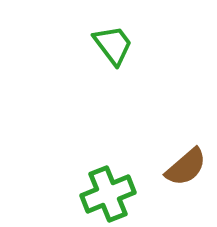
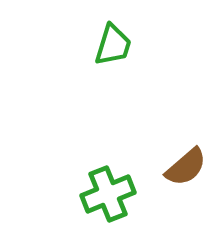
green trapezoid: rotated 54 degrees clockwise
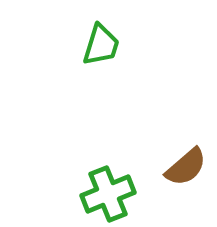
green trapezoid: moved 12 px left
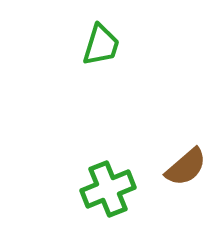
green cross: moved 5 px up
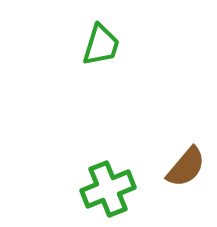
brown semicircle: rotated 9 degrees counterclockwise
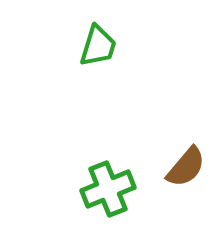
green trapezoid: moved 3 px left, 1 px down
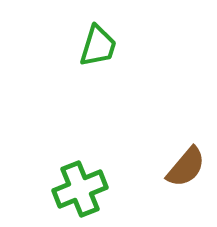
green cross: moved 28 px left
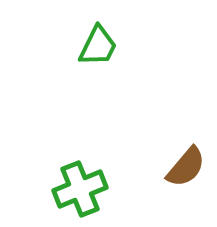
green trapezoid: rotated 9 degrees clockwise
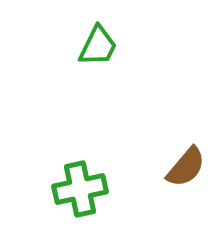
green cross: rotated 10 degrees clockwise
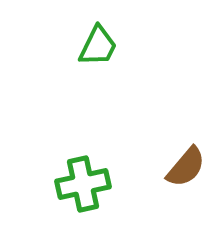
green cross: moved 3 px right, 5 px up
